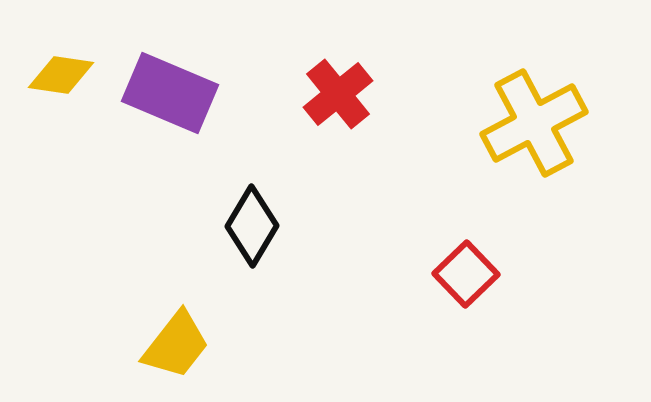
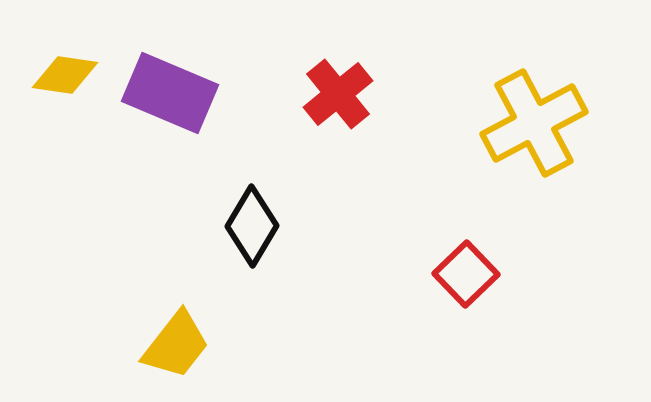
yellow diamond: moved 4 px right
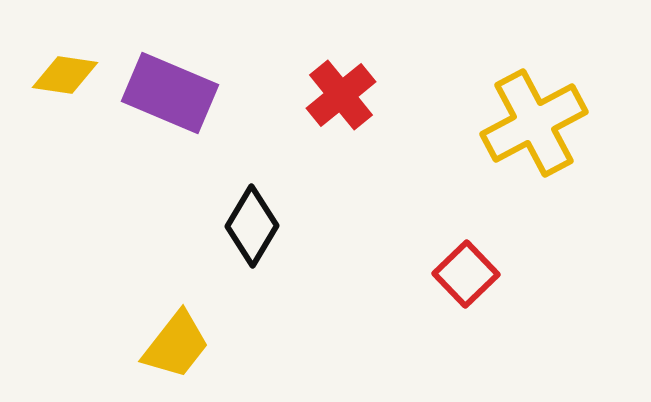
red cross: moved 3 px right, 1 px down
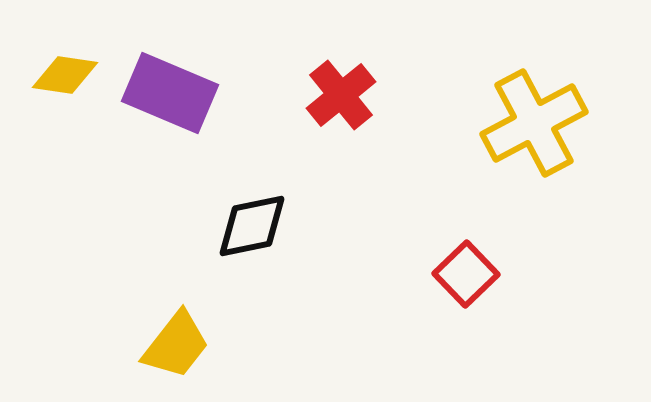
black diamond: rotated 48 degrees clockwise
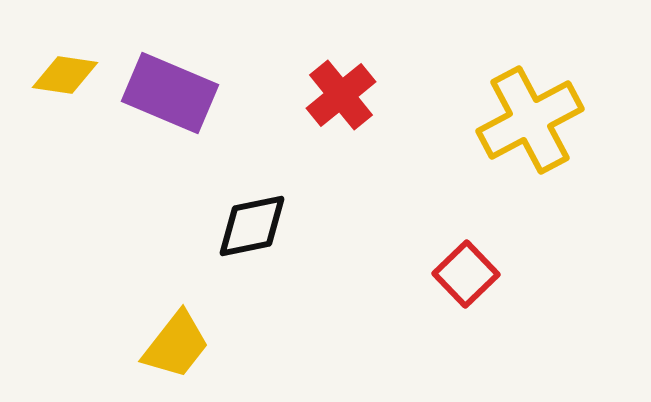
yellow cross: moved 4 px left, 3 px up
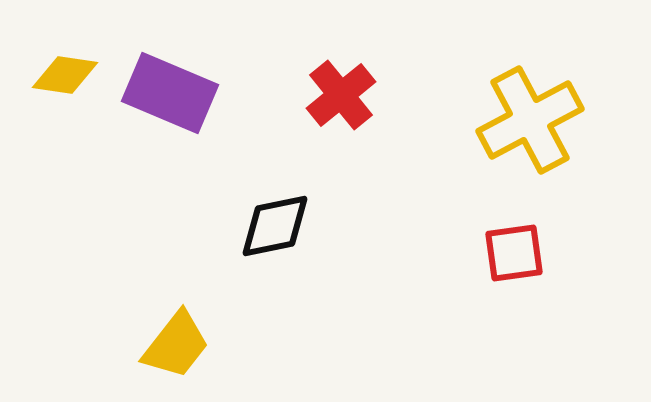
black diamond: moved 23 px right
red square: moved 48 px right, 21 px up; rotated 36 degrees clockwise
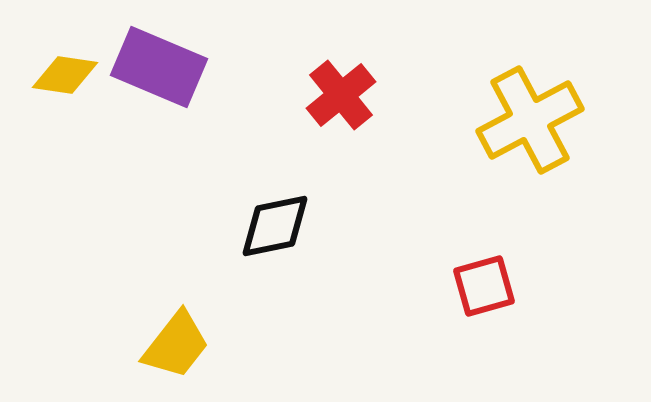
purple rectangle: moved 11 px left, 26 px up
red square: moved 30 px left, 33 px down; rotated 8 degrees counterclockwise
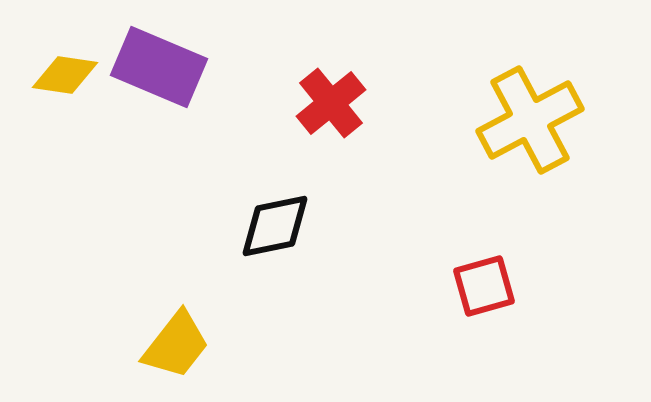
red cross: moved 10 px left, 8 px down
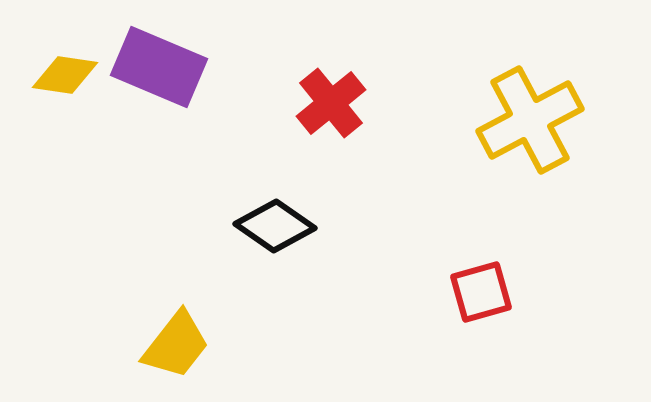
black diamond: rotated 46 degrees clockwise
red square: moved 3 px left, 6 px down
